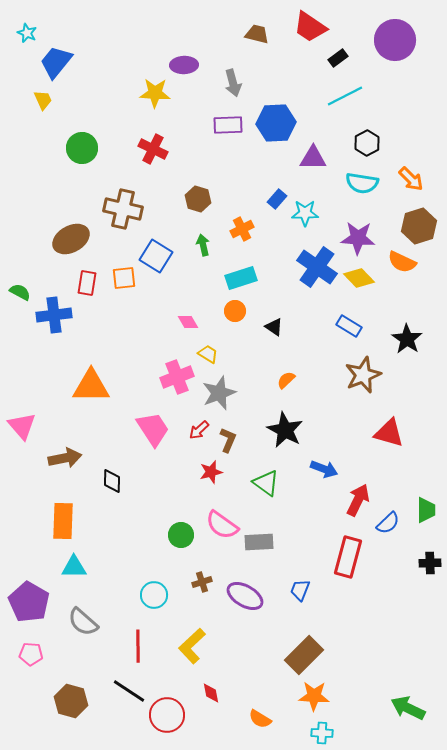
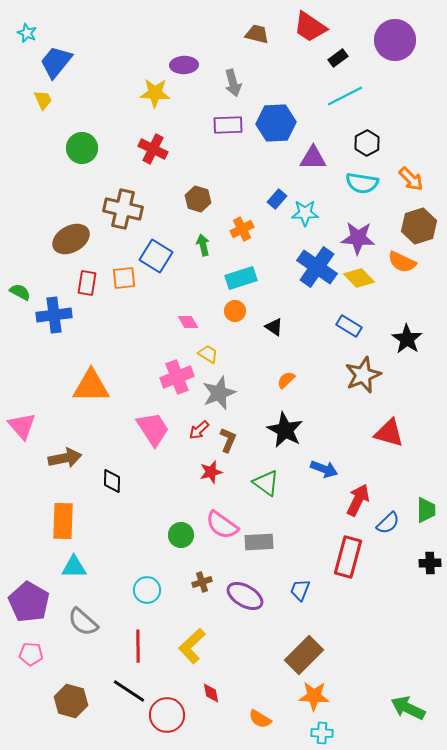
cyan circle at (154, 595): moved 7 px left, 5 px up
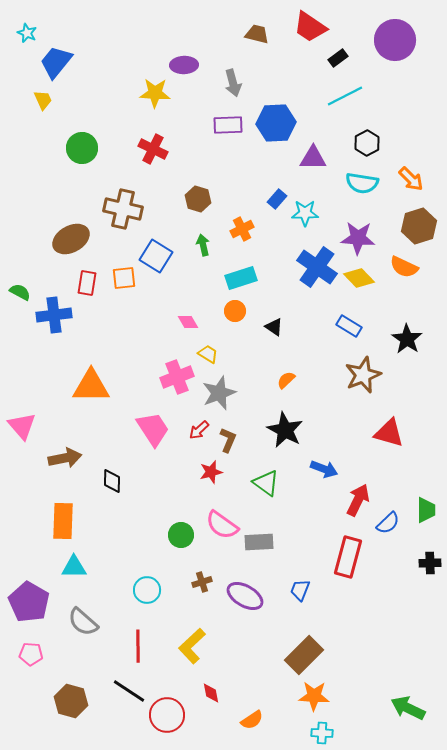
orange semicircle at (402, 262): moved 2 px right, 5 px down
orange semicircle at (260, 719): moved 8 px left, 1 px down; rotated 65 degrees counterclockwise
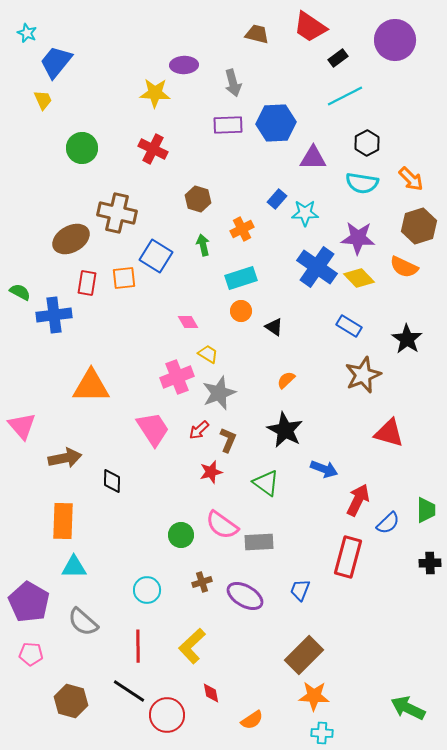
brown cross at (123, 209): moved 6 px left, 4 px down
orange circle at (235, 311): moved 6 px right
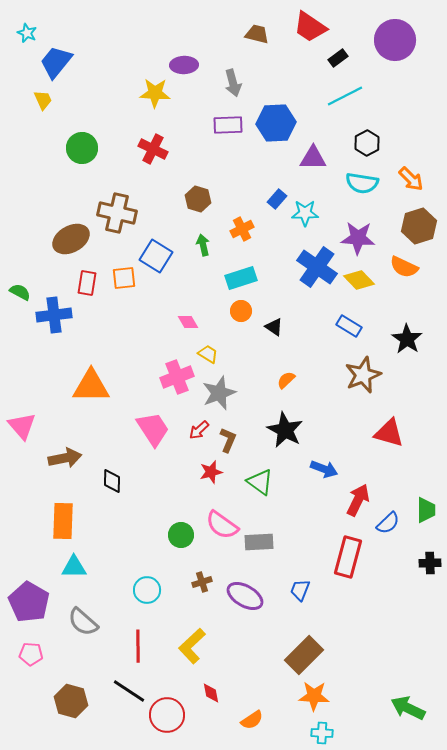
yellow diamond at (359, 278): moved 2 px down
green triangle at (266, 483): moved 6 px left, 1 px up
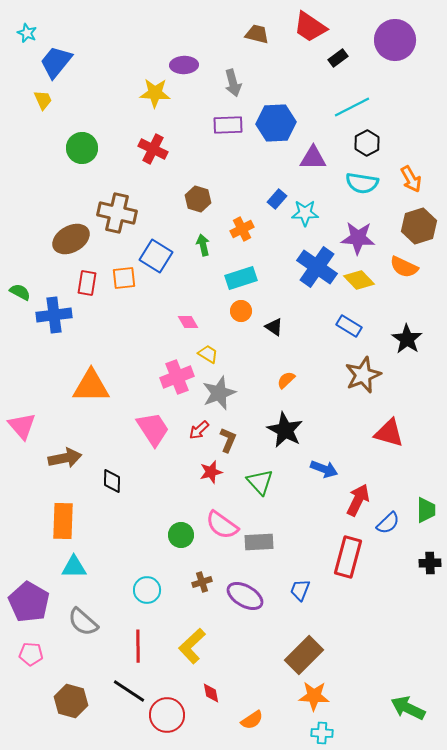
cyan line at (345, 96): moved 7 px right, 11 px down
orange arrow at (411, 179): rotated 16 degrees clockwise
green triangle at (260, 482): rotated 12 degrees clockwise
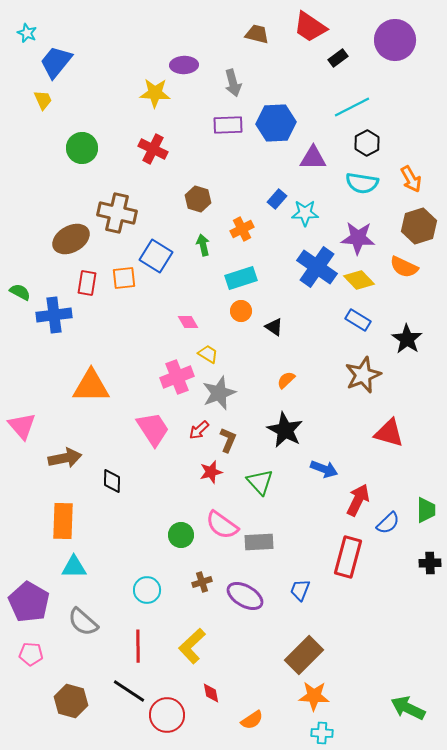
blue rectangle at (349, 326): moved 9 px right, 6 px up
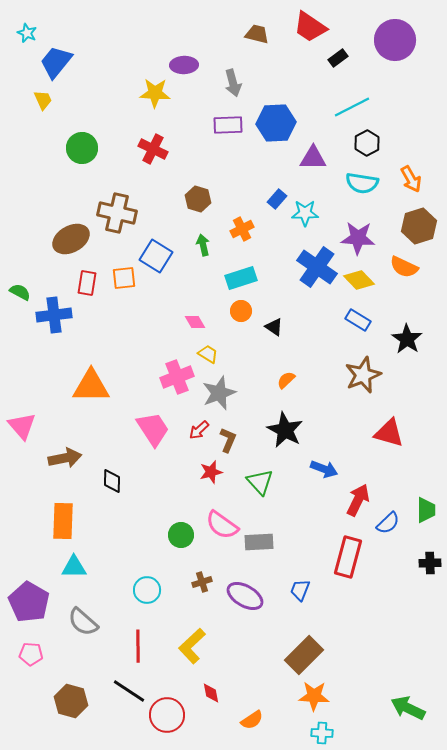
pink diamond at (188, 322): moved 7 px right
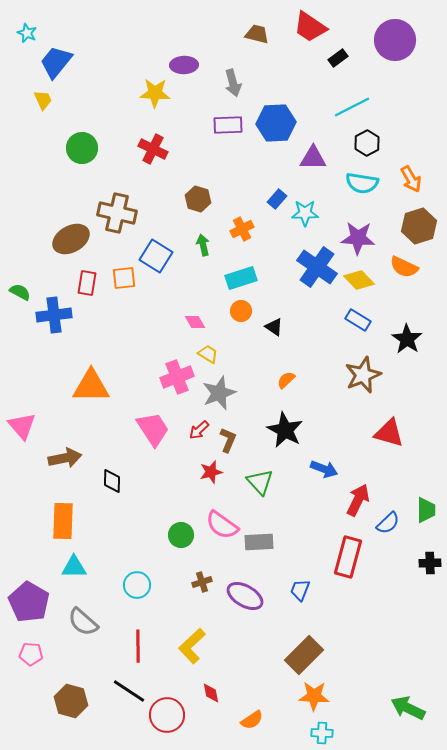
cyan circle at (147, 590): moved 10 px left, 5 px up
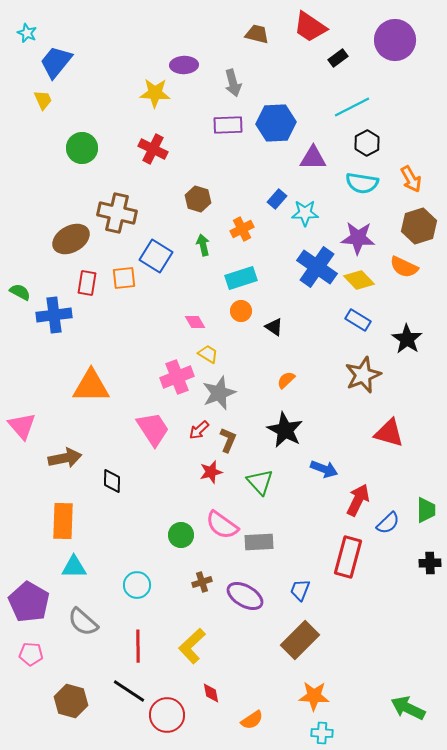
brown rectangle at (304, 655): moved 4 px left, 15 px up
